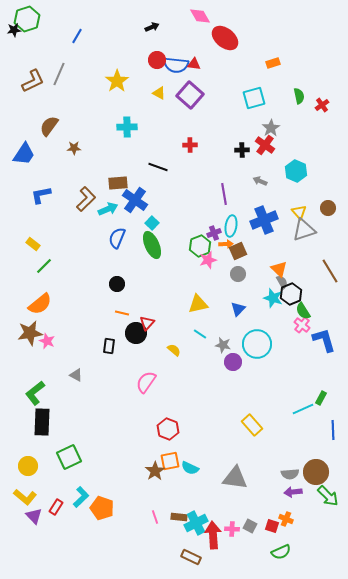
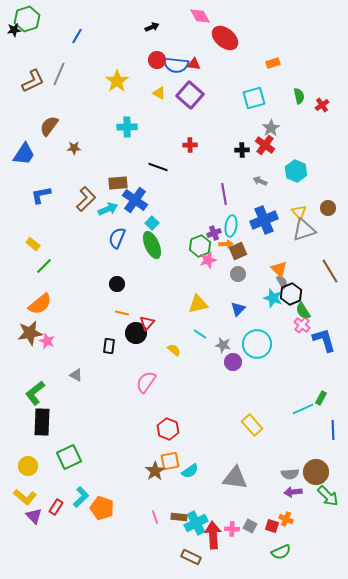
cyan semicircle at (190, 468): moved 3 px down; rotated 60 degrees counterclockwise
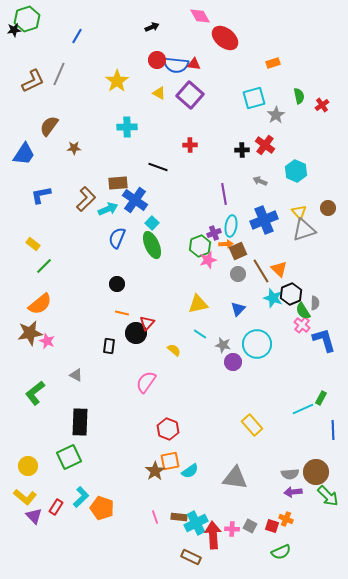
gray star at (271, 128): moved 5 px right, 13 px up
brown line at (330, 271): moved 69 px left
gray semicircle at (282, 282): moved 33 px right, 21 px down; rotated 32 degrees clockwise
black rectangle at (42, 422): moved 38 px right
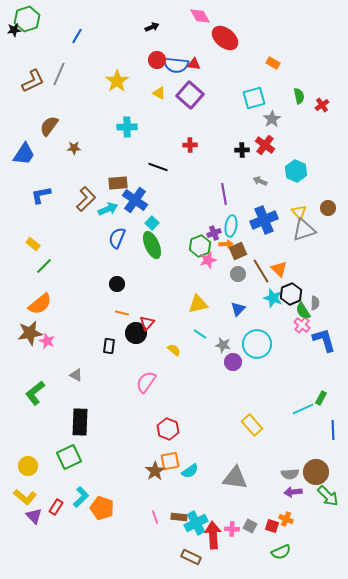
orange rectangle at (273, 63): rotated 48 degrees clockwise
gray star at (276, 115): moved 4 px left, 4 px down
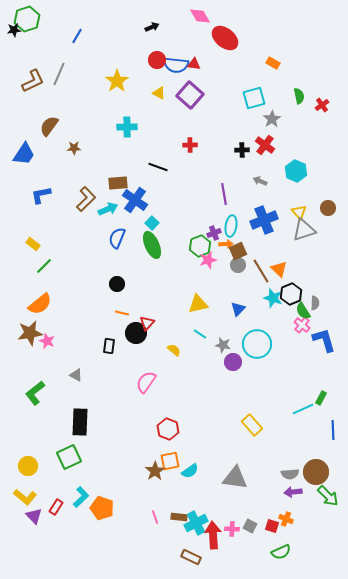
gray circle at (238, 274): moved 9 px up
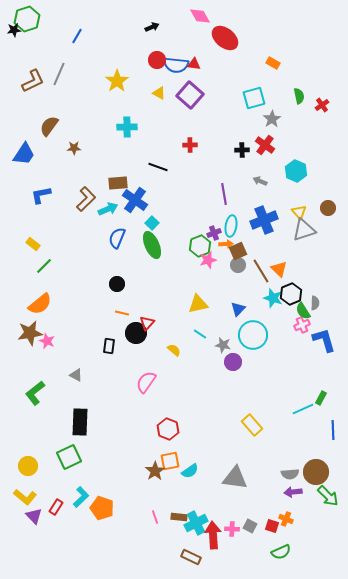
pink cross at (302, 325): rotated 28 degrees clockwise
cyan circle at (257, 344): moved 4 px left, 9 px up
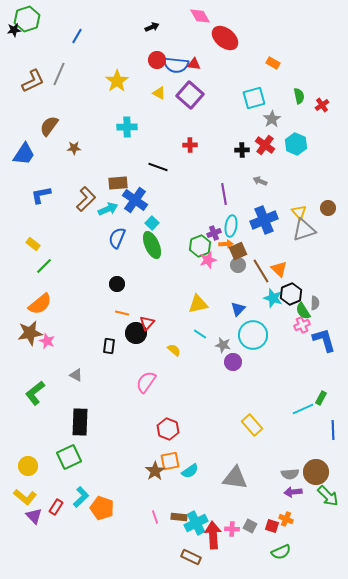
cyan hexagon at (296, 171): moved 27 px up
